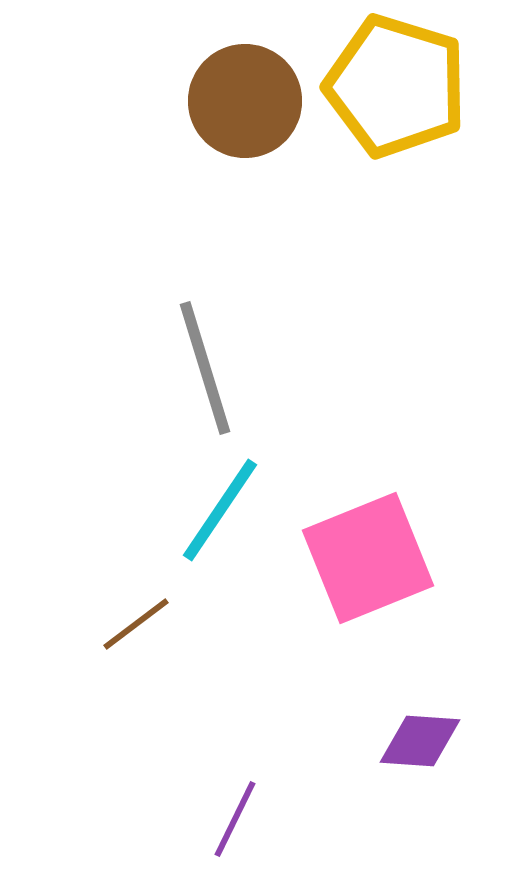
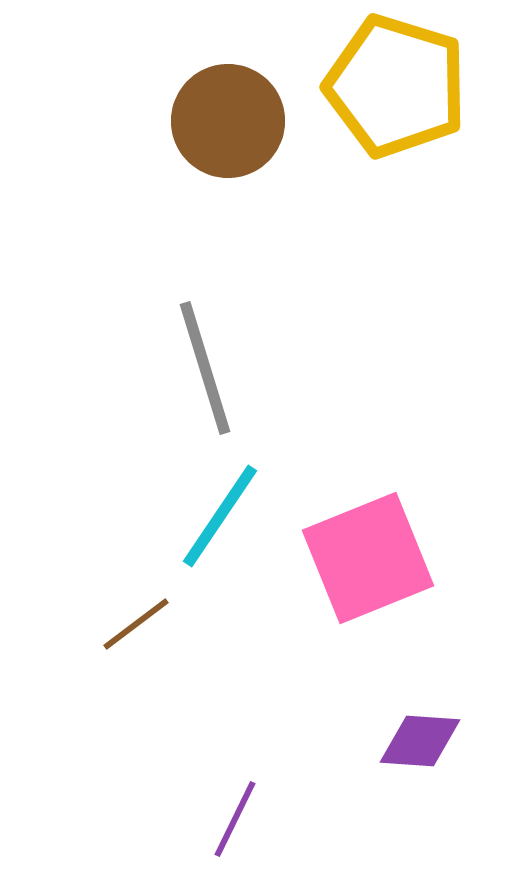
brown circle: moved 17 px left, 20 px down
cyan line: moved 6 px down
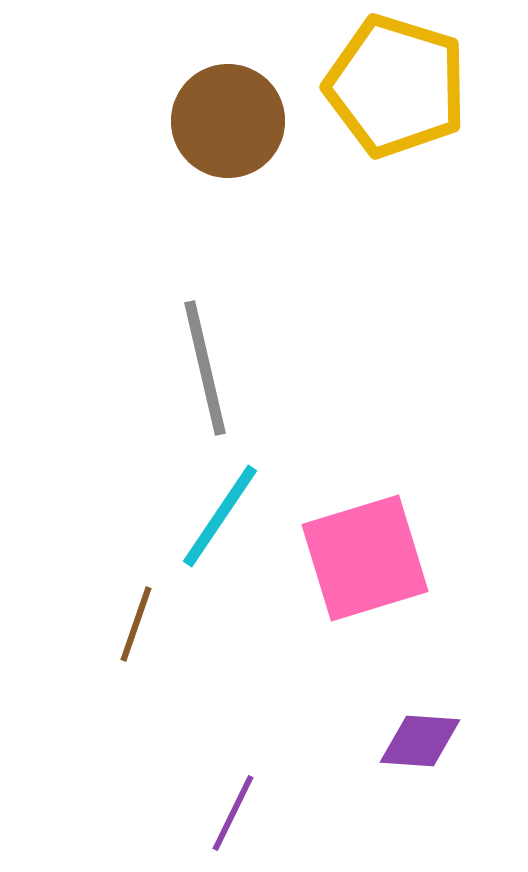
gray line: rotated 4 degrees clockwise
pink square: moved 3 px left; rotated 5 degrees clockwise
brown line: rotated 34 degrees counterclockwise
purple line: moved 2 px left, 6 px up
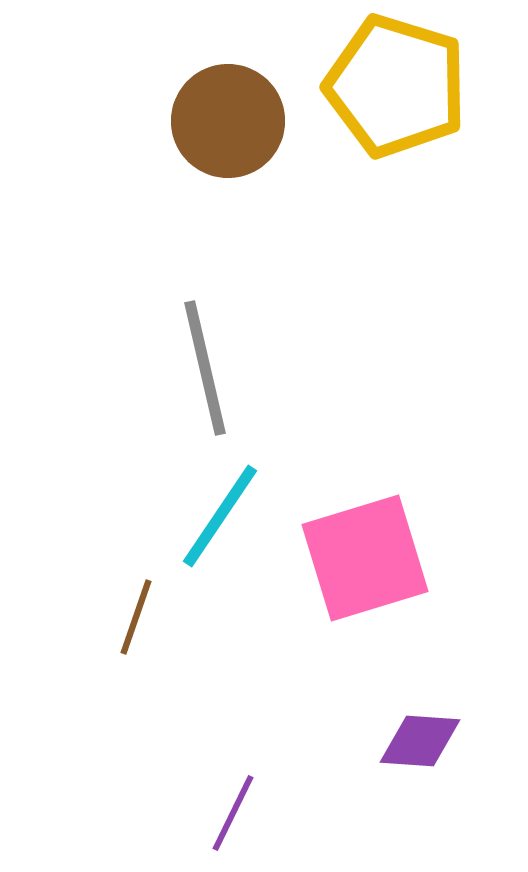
brown line: moved 7 px up
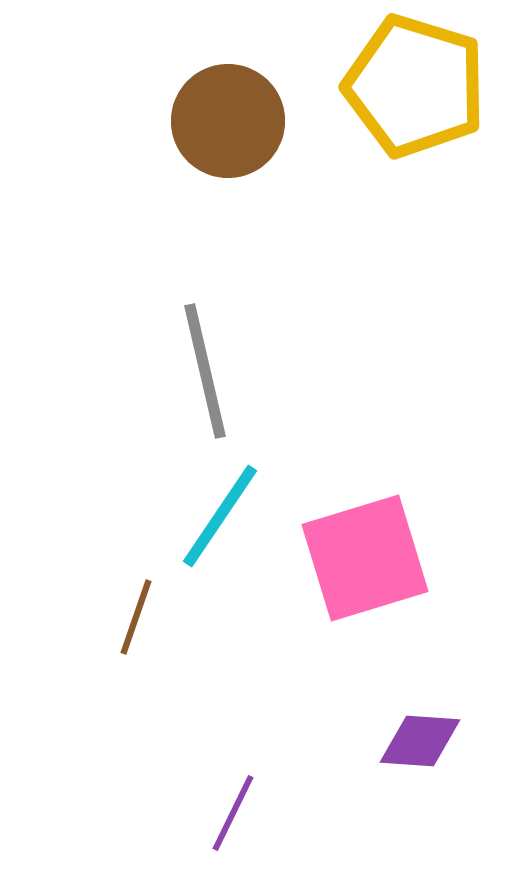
yellow pentagon: moved 19 px right
gray line: moved 3 px down
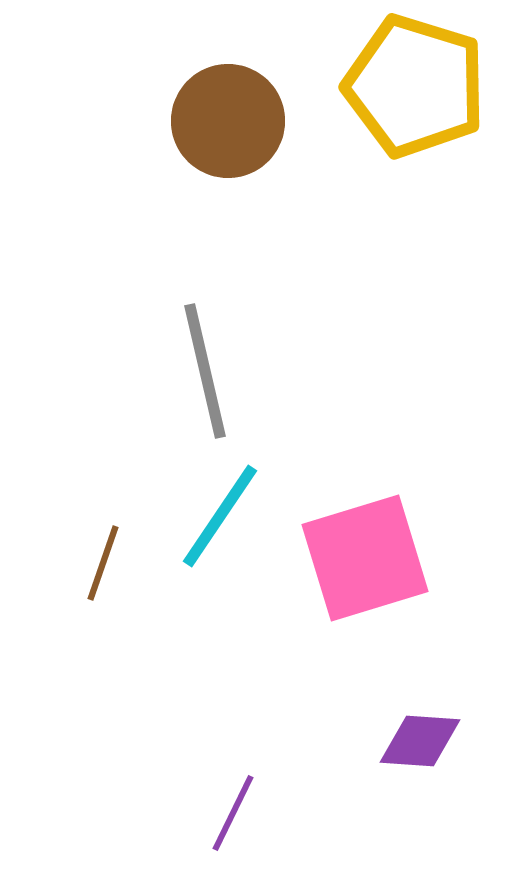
brown line: moved 33 px left, 54 px up
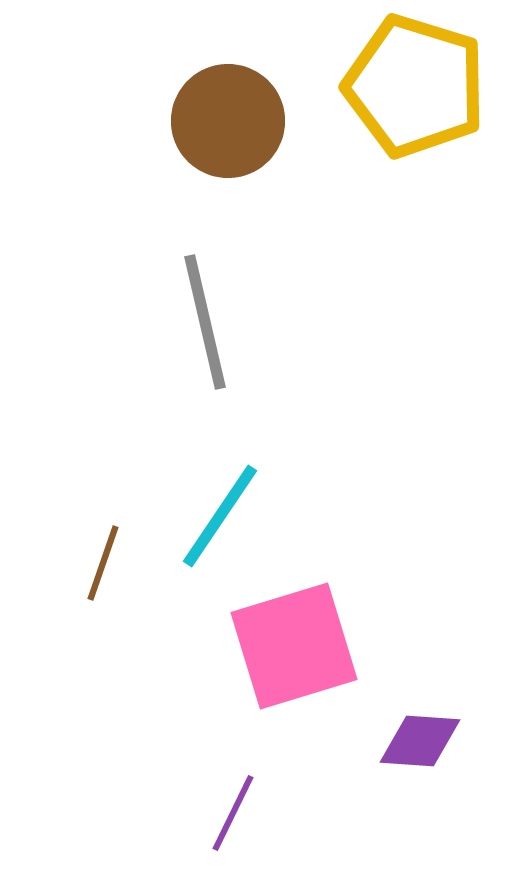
gray line: moved 49 px up
pink square: moved 71 px left, 88 px down
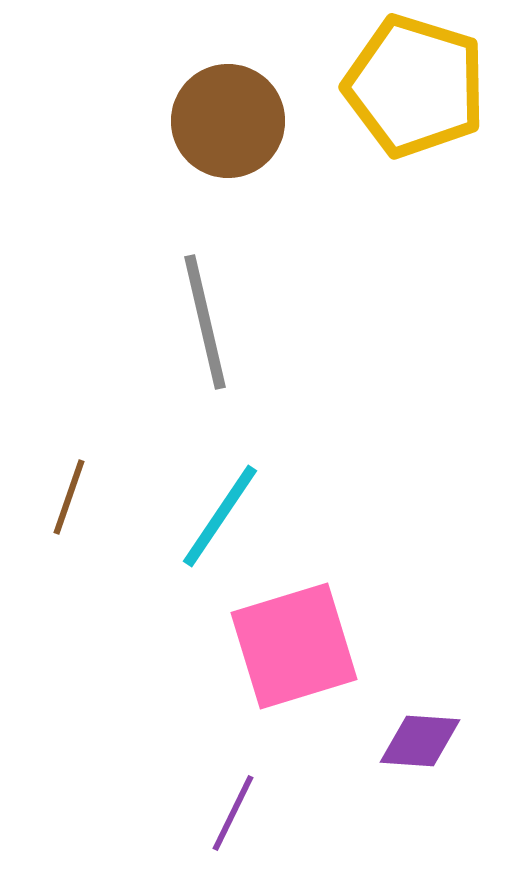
brown line: moved 34 px left, 66 px up
